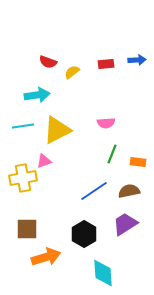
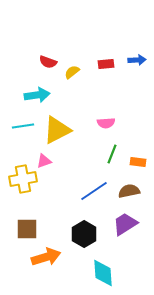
yellow cross: moved 1 px down
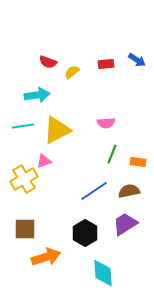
blue arrow: rotated 36 degrees clockwise
yellow cross: moved 1 px right; rotated 20 degrees counterclockwise
brown square: moved 2 px left
black hexagon: moved 1 px right, 1 px up
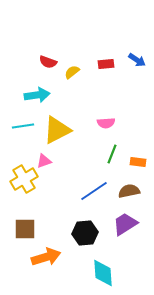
black hexagon: rotated 25 degrees clockwise
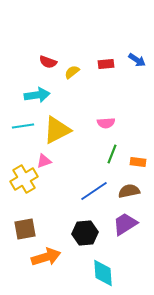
brown square: rotated 10 degrees counterclockwise
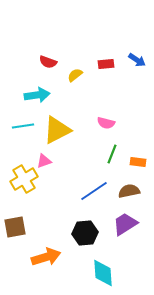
yellow semicircle: moved 3 px right, 3 px down
pink semicircle: rotated 18 degrees clockwise
brown square: moved 10 px left, 2 px up
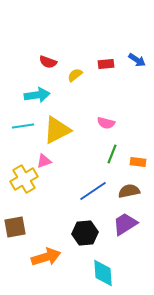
blue line: moved 1 px left
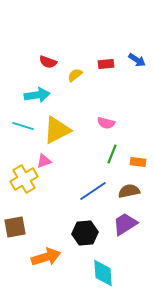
cyan line: rotated 25 degrees clockwise
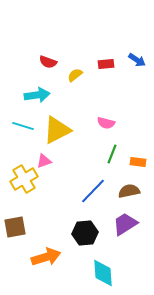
blue line: rotated 12 degrees counterclockwise
